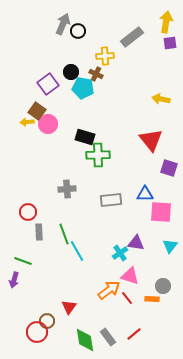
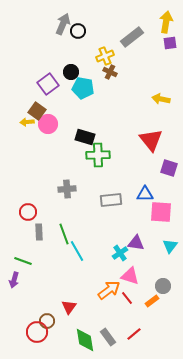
yellow cross at (105, 56): rotated 18 degrees counterclockwise
brown cross at (96, 74): moved 14 px right, 2 px up
orange rectangle at (152, 299): moved 2 px down; rotated 40 degrees counterclockwise
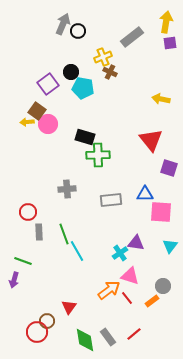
yellow cross at (105, 56): moved 2 px left, 1 px down
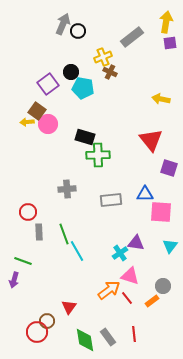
red line at (134, 334): rotated 56 degrees counterclockwise
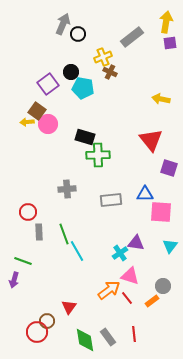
black circle at (78, 31): moved 3 px down
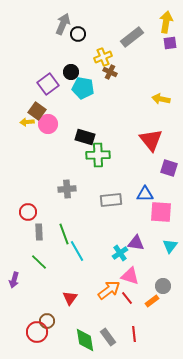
green line at (23, 261): moved 16 px right, 1 px down; rotated 24 degrees clockwise
red triangle at (69, 307): moved 1 px right, 9 px up
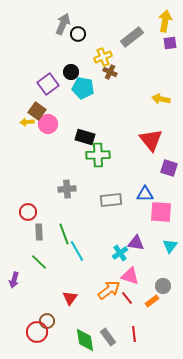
yellow arrow at (166, 22): moved 1 px left, 1 px up
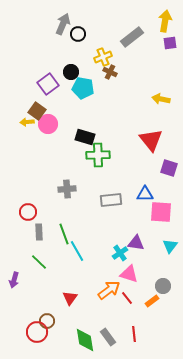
pink triangle at (130, 276): moved 1 px left, 2 px up
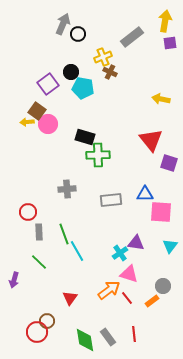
purple square at (169, 168): moved 5 px up
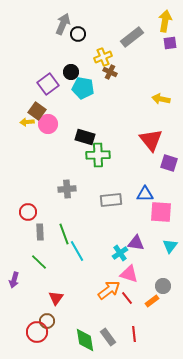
gray rectangle at (39, 232): moved 1 px right
red triangle at (70, 298): moved 14 px left
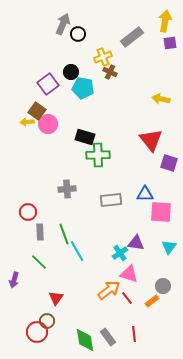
cyan triangle at (170, 246): moved 1 px left, 1 px down
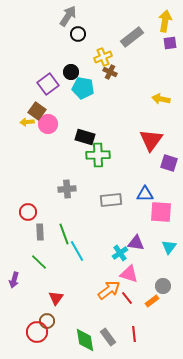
gray arrow at (63, 24): moved 5 px right, 8 px up; rotated 10 degrees clockwise
red triangle at (151, 140): rotated 15 degrees clockwise
